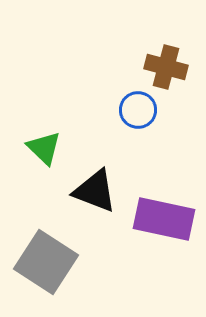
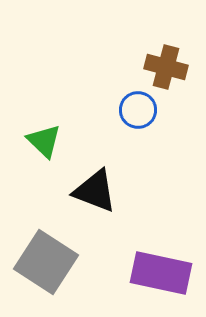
green triangle: moved 7 px up
purple rectangle: moved 3 px left, 54 px down
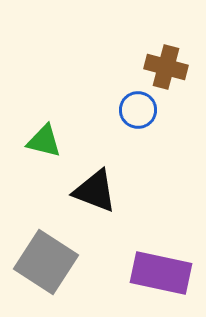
green triangle: rotated 30 degrees counterclockwise
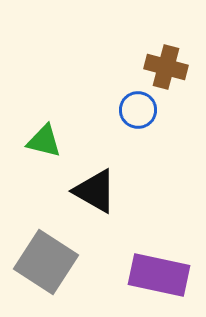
black triangle: rotated 9 degrees clockwise
purple rectangle: moved 2 px left, 2 px down
